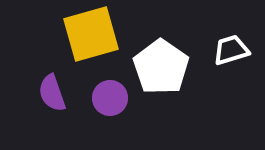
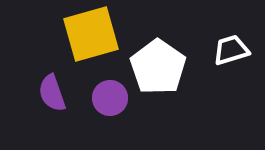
white pentagon: moved 3 px left
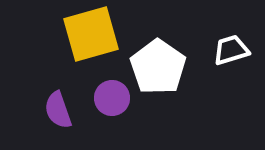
purple semicircle: moved 6 px right, 17 px down
purple circle: moved 2 px right
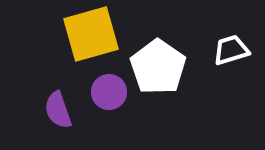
purple circle: moved 3 px left, 6 px up
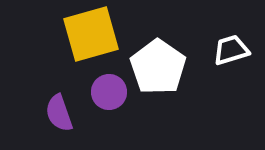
purple semicircle: moved 1 px right, 3 px down
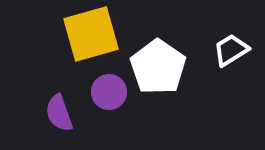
white trapezoid: rotated 15 degrees counterclockwise
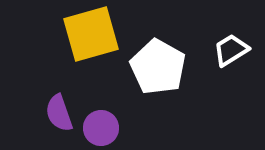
white pentagon: rotated 6 degrees counterclockwise
purple circle: moved 8 px left, 36 px down
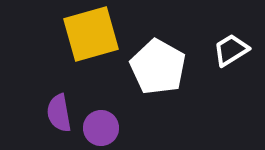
purple semicircle: rotated 9 degrees clockwise
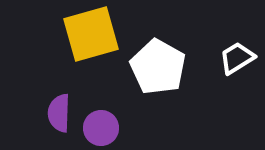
white trapezoid: moved 6 px right, 8 px down
purple semicircle: rotated 12 degrees clockwise
